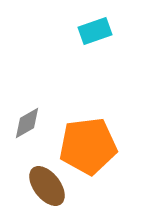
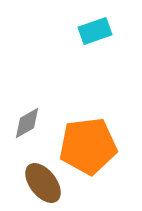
brown ellipse: moved 4 px left, 3 px up
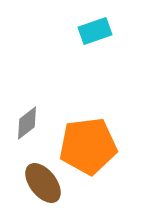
gray diamond: rotated 8 degrees counterclockwise
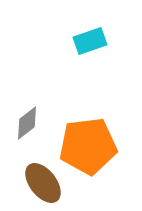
cyan rectangle: moved 5 px left, 10 px down
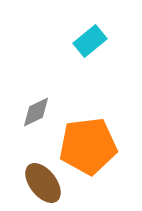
cyan rectangle: rotated 20 degrees counterclockwise
gray diamond: moved 9 px right, 11 px up; rotated 12 degrees clockwise
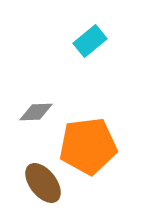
gray diamond: rotated 24 degrees clockwise
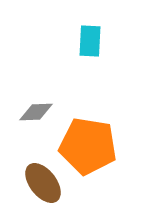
cyan rectangle: rotated 48 degrees counterclockwise
orange pentagon: rotated 16 degrees clockwise
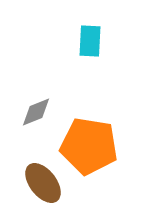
gray diamond: rotated 20 degrees counterclockwise
orange pentagon: moved 1 px right
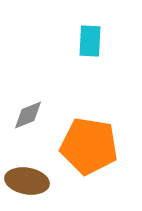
gray diamond: moved 8 px left, 3 px down
brown ellipse: moved 16 px left, 2 px up; rotated 42 degrees counterclockwise
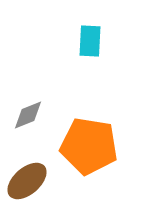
brown ellipse: rotated 51 degrees counterclockwise
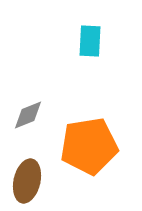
orange pentagon: rotated 18 degrees counterclockwise
brown ellipse: rotated 36 degrees counterclockwise
